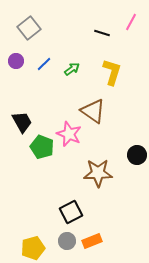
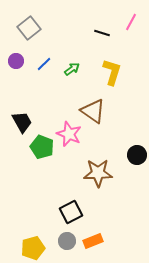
orange rectangle: moved 1 px right
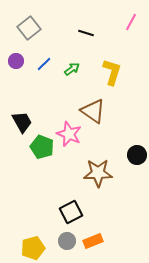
black line: moved 16 px left
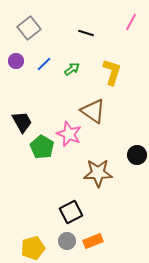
green pentagon: rotated 10 degrees clockwise
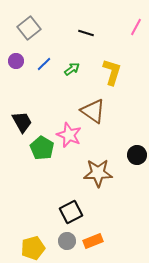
pink line: moved 5 px right, 5 px down
pink star: moved 1 px down
green pentagon: moved 1 px down
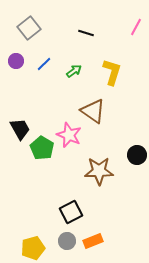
green arrow: moved 2 px right, 2 px down
black trapezoid: moved 2 px left, 7 px down
brown star: moved 1 px right, 2 px up
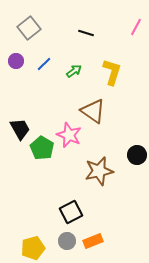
brown star: rotated 12 degrees counterclockwise
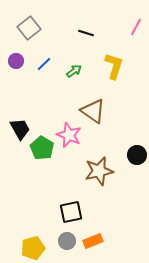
yellow L-shape: moved 2 px right, 6 px up
black square: rotated 15 degrees clockwise
